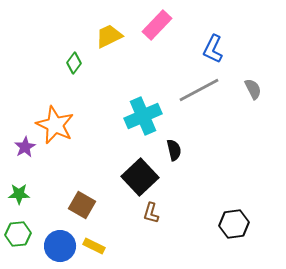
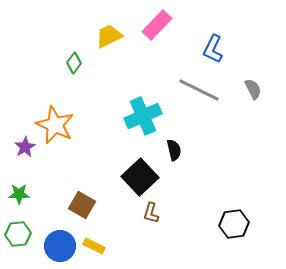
gray line: rotated 54 degrees clockwise
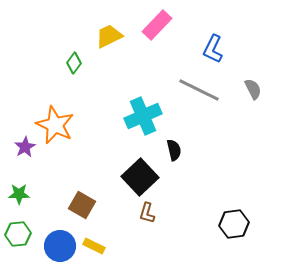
brown L-shape: moved 4 px left
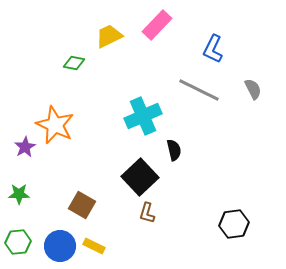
green diamond: rotated 65 degrees clockwise
green hexagon: moved 8 px down
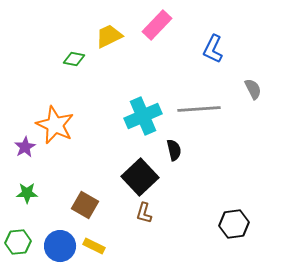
green diamond: moved 4 px up
gray line: moved 19 px down; rotated 30 degrees counterclockwise
green star: moved 8 px right, 1 px up
brown square: moved 3 px right
brown L-shape: moved 3 px left
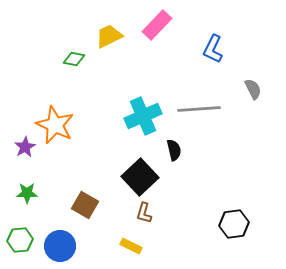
green hexagon: moved 2 px right, 2 px up
yellow rectangle: moved 37 px right
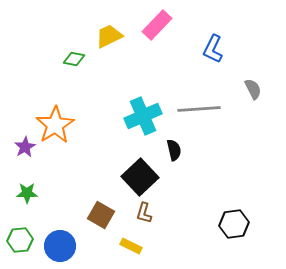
orange star: rotated 15 degrees clockwise
brown square: moved 16 px right, 10 px down
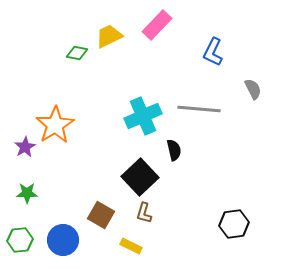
blue L-shape: moved 3 px down
green diamond: moved 3 px right, 6 px up
gray line: rotated 9 degrees clockwise
blue circle: moved 3 px right, 6 px up
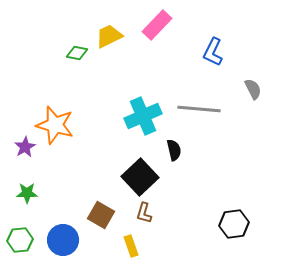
orange star: rotated 24 degrees counterclockwise
yellow rectangle: rotated 45 degrees clockwise
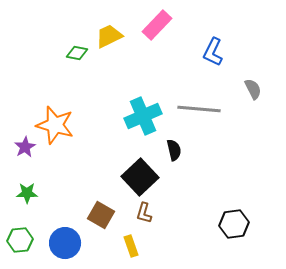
blue circle: moved 2 px right, 3 px down
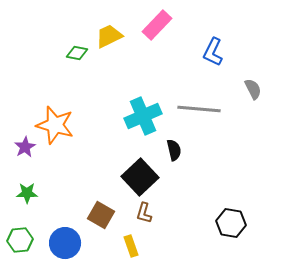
black hexagon: moved 3 px left, 1 px up; rotated 16 degrees clockwise
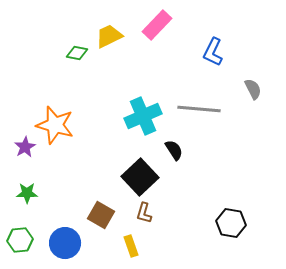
black semicircle: rotated 20 degrees counterclockwise
